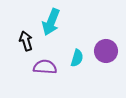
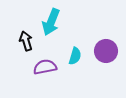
cyan semicircle: moved 2 px left, 2 px up
purple semicircle: rotated 15 degrees counterclockwise
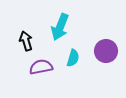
cyan arrow: moved 9 px right, 5 px down
cyan semicircle: moved 2 px left, 2 px down
purple semicircle: moved 4 px left
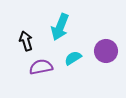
cyan semicircle: rotated 138 degrees counterclockwise
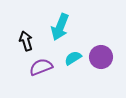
purple circle: moved 5 px left, 6 px down
purple semicircle: rotated 10 degrees counterclockwise
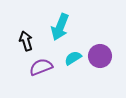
purple circle: moved 1 px left, 1 px up
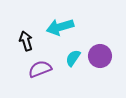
cyan arrow: rotated 52 degrees clockwise
cyan semicircle: rotated 24 degrees counterclockwise
purple semicircle: moved 1 px left, 2 px down
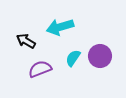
black arrow: rotated 42 degrees counterclockwise
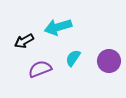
cyan arrow: moved 2 px left
black arrow: moved 2 px left; rotated 60 degrees counterclockwise
purple circle: moved 9 px right, 5 px down
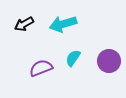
cyan arrow: moved 5 px right, 3 px up
black arrow: moved 17 px up
purple semicircle: moved 1 px right, 1 px up
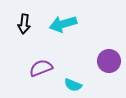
black arrow: rotated 54 degrees counterclockwise
cyan semicircle: moved 27 px down; rotated 102 degrees counterclockwise
